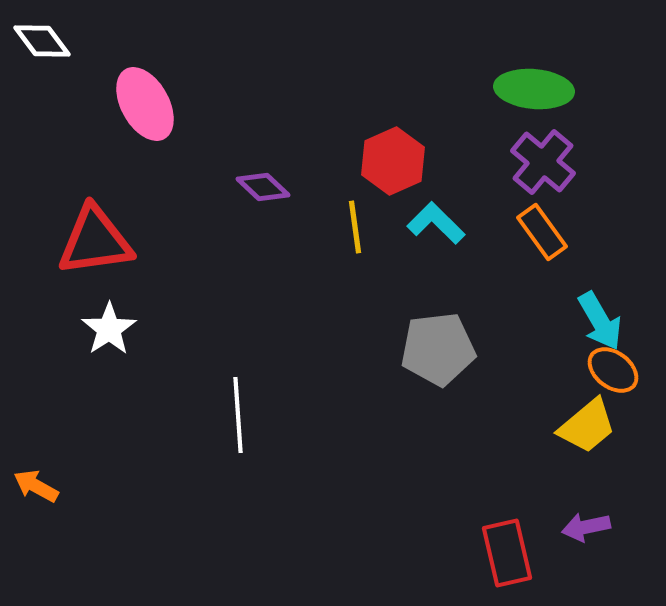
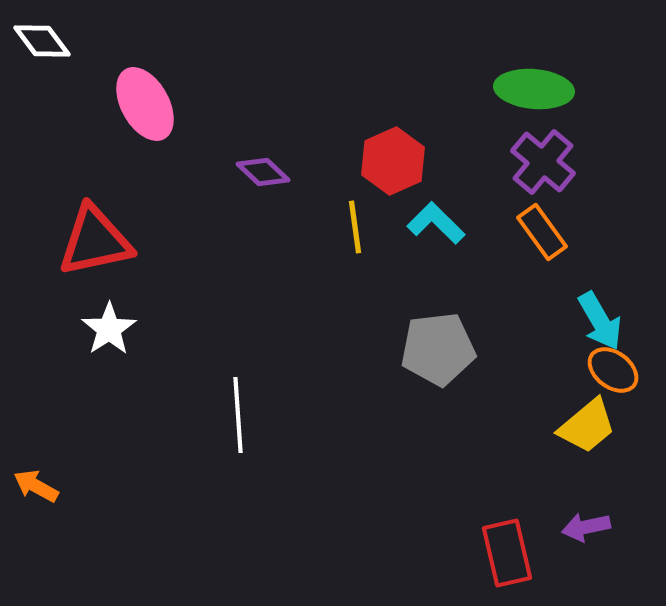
purple diamond: moved 15 px up
red triangle: rotated 4 degrees counterclockwise
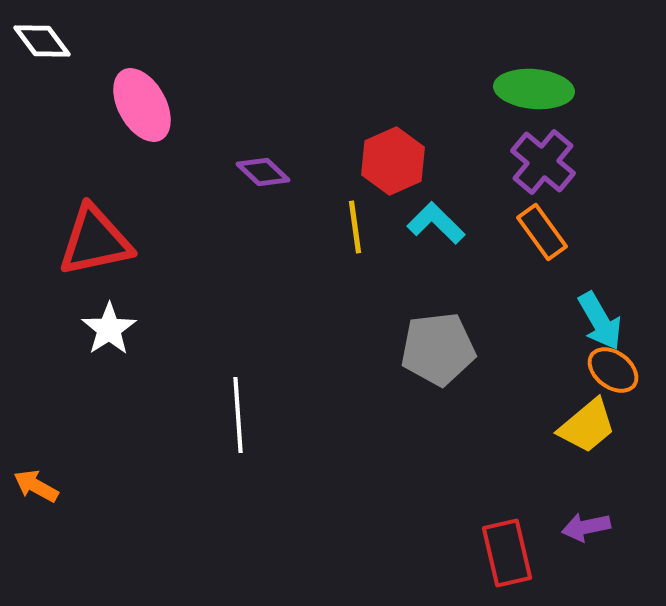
pink ellipse: moved 3 px left, 1 px down
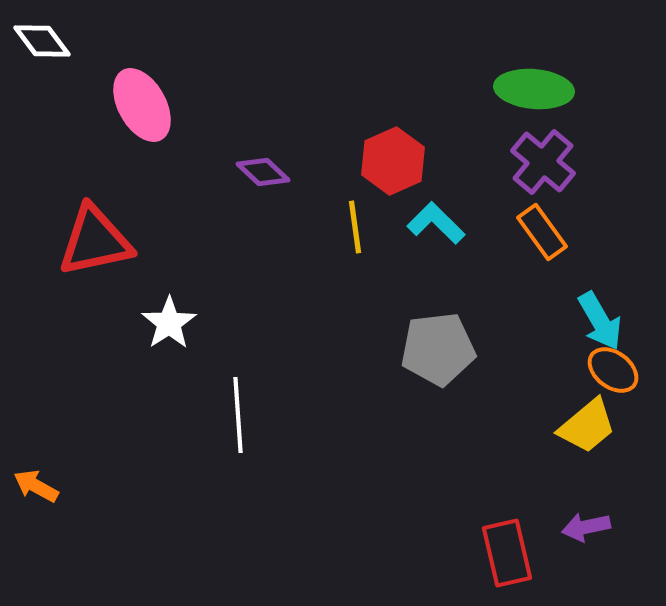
white star: moved 60 px right, 6 px up
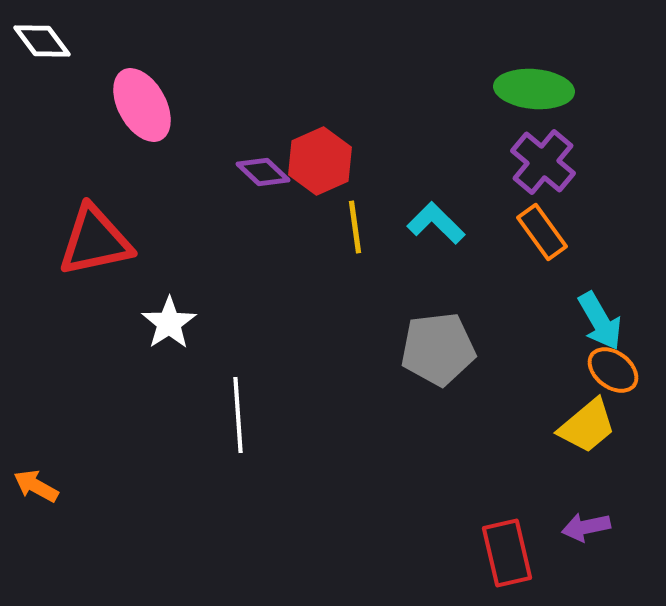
red hexagon: moved 73 px left
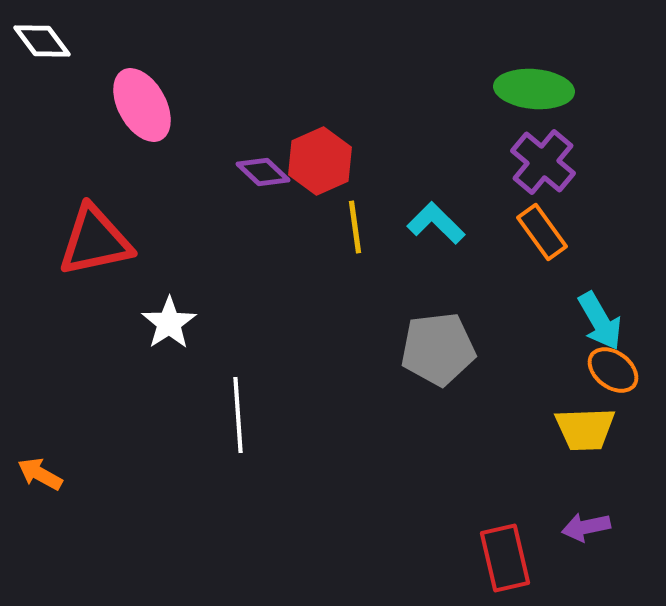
yellow trapezoid: moved 2 px left, 3 px down; rotated 38 degrees clockwise
orange arrow: moved 4 px right, 12 px up
red rectangle: moved 2 px left, 5 px down
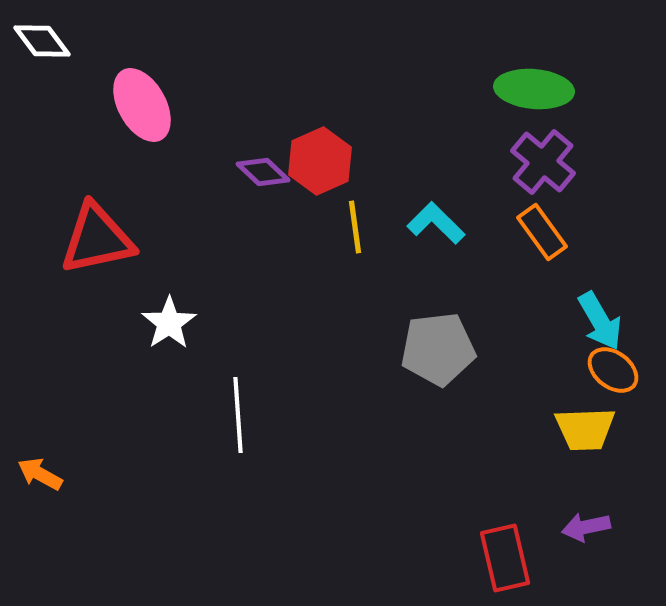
red triangle: moved 2 px right, 2 px up
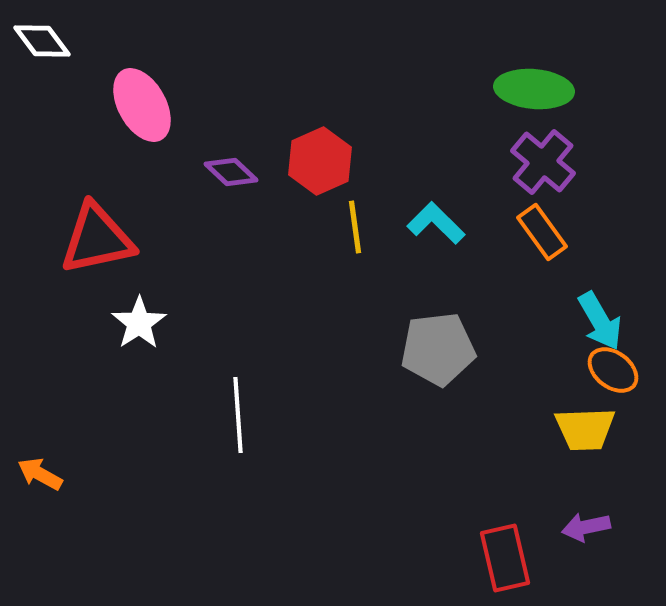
purple diamond: moved 32 px left
white star: moved 30 px left
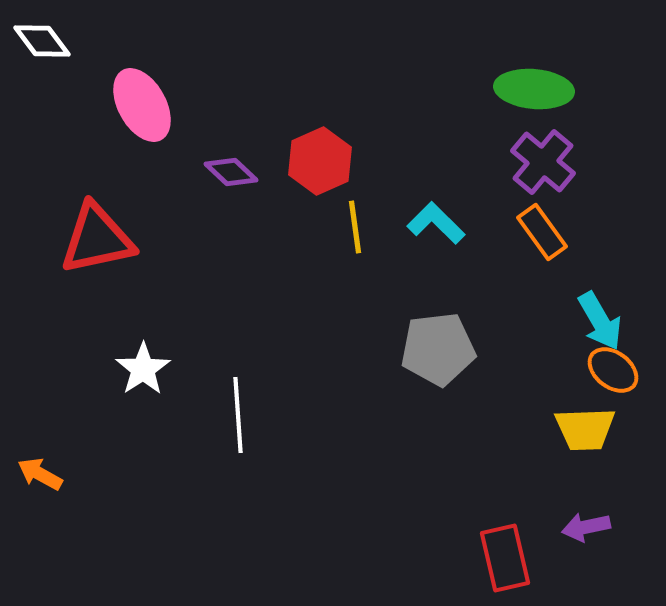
white star: moved 4 px right, 46 px down
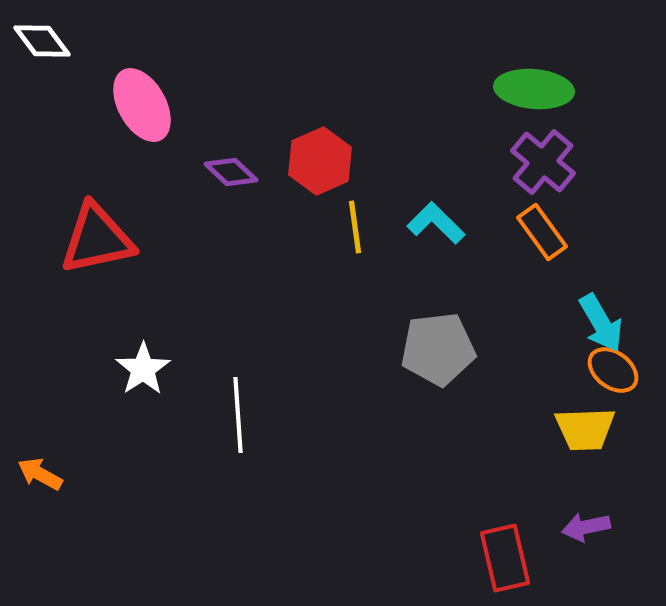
cyan arrow: moved 1 px right, 2 px down
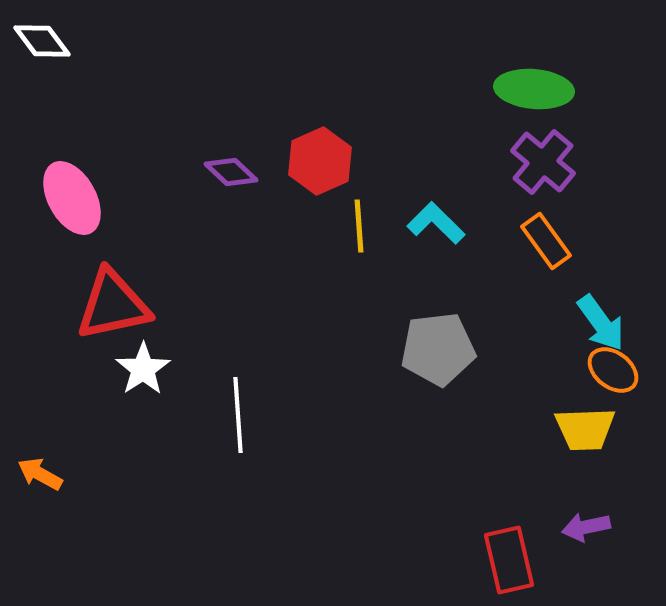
pink ellipse: moved 70 px left, 93 px down
yellow line: moved 4 px right, 1 px up; rotated 4 degrees clockwise
orange rectangle: moved 4 px right, 9 px down
red triangle: moved 16 px right, 66 px down
cyan arrow: rotated 6 degrees counterclockwise
red rectangle: moved 4 px right, 2 px down
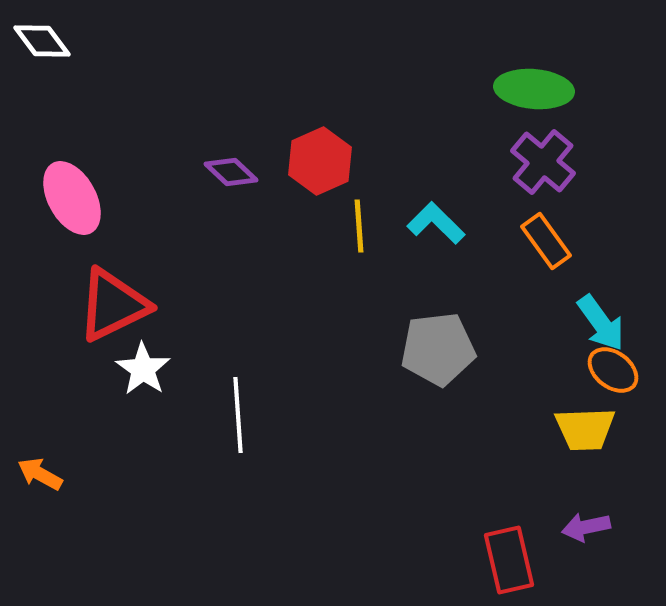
red triangle: rotated 14 degrees counterclockwise
white star: rotated 4 degrees counterclockwise
